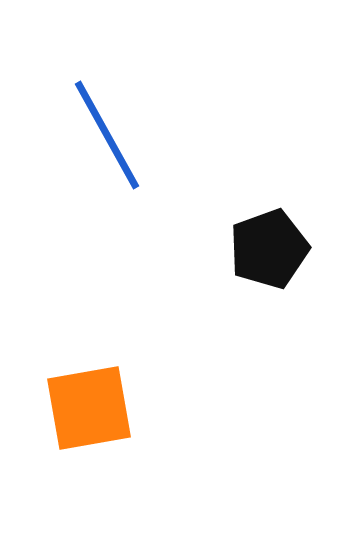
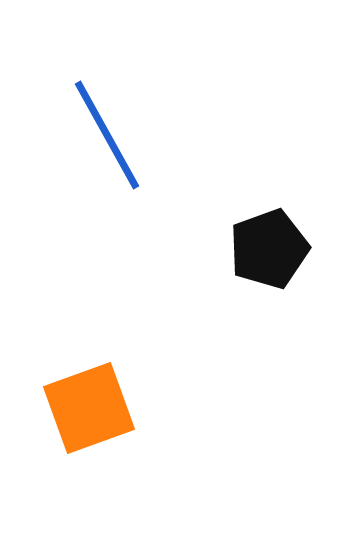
orange square: rotated 10 degrees counterclockwise
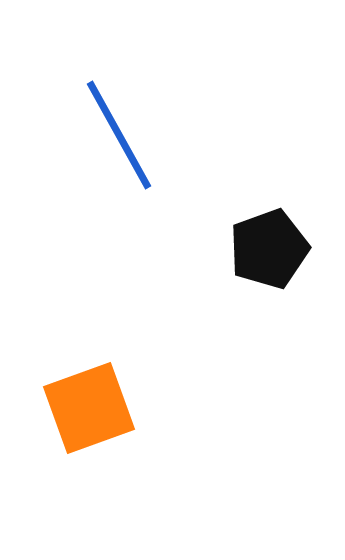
blue line: moved 12 px right
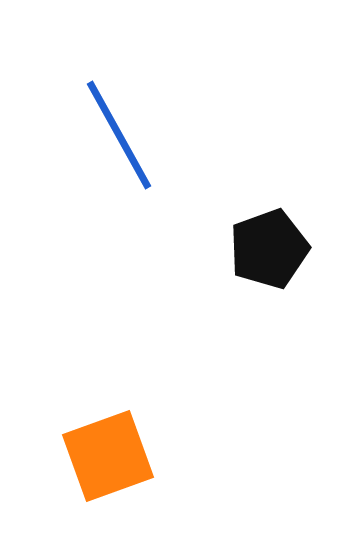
orange square: moved 19 px right, 48 px down
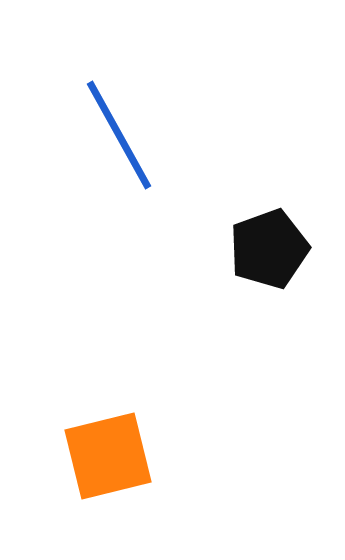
orange square: rotated 6 degrees clockwise
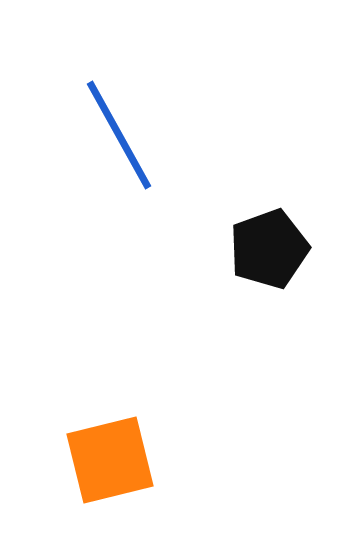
orange square: moved 2 px right, 4 px down
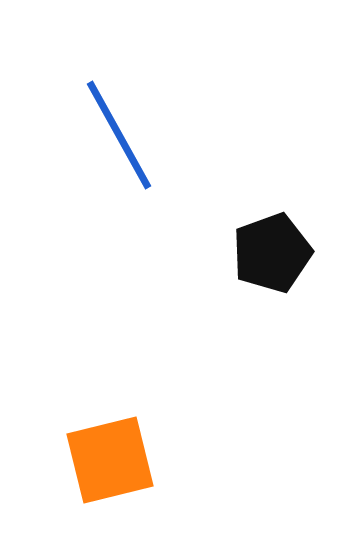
black pentagon: moved 3 px right, 4 px down
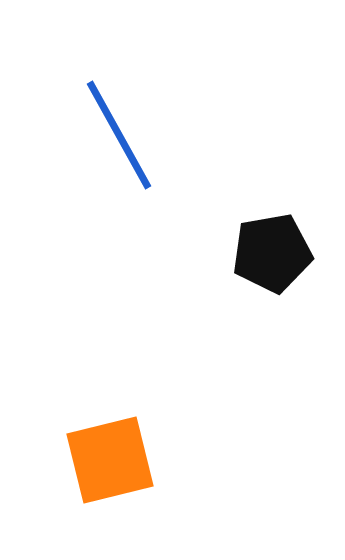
black pentagon: rotated 10 degrees clockwise
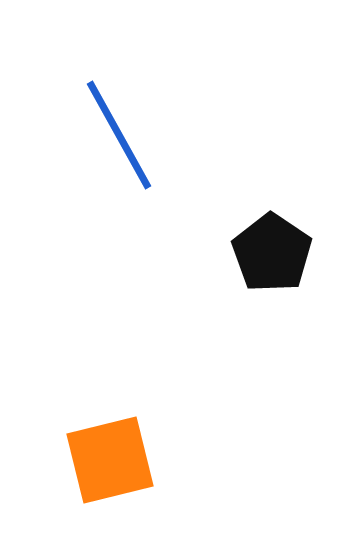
black pentagon: rotated 28 degrees counterclockwise
